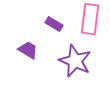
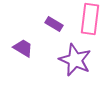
purple trapezoid: moved 5 px left, 2 px up
purple star: moved 1 px up
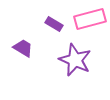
pink rectangle: rotated 68 degrees clockwise
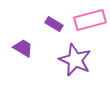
pink rectangle: moved 1 px down
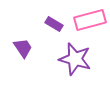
purple trapezoid: rotated 25 degrees clockwise
purple star: moved 1 px up; rotated 8 degrees counterclockwise
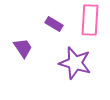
pink rectangle: rotated 72 degrees counterclockwise
purple star: moved 4 px down
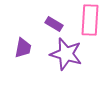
purple trapezoid: rotated 45 degrees clockwise
purple star: moved 9 px left, 9 px up
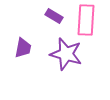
pink rectangle: moved 4 px left
purple rectangle: moved 8 px up
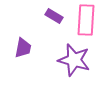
purple star: moved 8 px right, 6 px down
